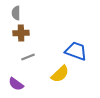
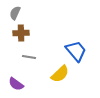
gray semicircle: moved 1 px left; rotated 24 degrees clockwise
blue trapezoid: rotated 30 degrees clockwise
gray line: moved 1 px right; rotated 32 degrees clockwise
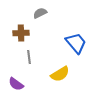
gray semicircle: moved 25 px right; rotated 40 degrees clockwise
blue trapezoid: moved 8 px up
gray line: rotated 72 degrees clockwise
yellow semicircle: rotated 12 degrees clockwise
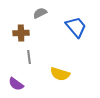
blue trapezoid: moved 16 px up
yellow semicircle: rotated 48 degrees clockwise
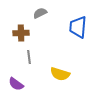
blue trapezoid: moved 2 px right; rotated 135 degrees counterclockwise
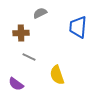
gray line: rotated 56 degrees counterclockwise
yellow semicircle: moved 3 px left, 1 px down; rotated 54 degrees clockwise
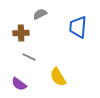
gray semicircle: moved 1 px down
yellow semicircle: moved 1 px right, 2 px down; rotated 12 degrees counterclockwise
purple semicircle: moved 3 px right
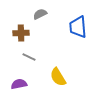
blue trapezoid: rotated 10 degrees counterclockwise
purple semicircle: rotated 133 degrees clockwise
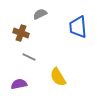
brown cross: rotated 21 degrees clockwise
